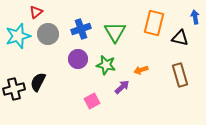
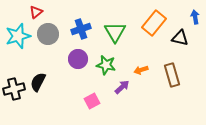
orange rectangle: rotated 25 degrees clockwise
brown rectangle: moved 8 px left
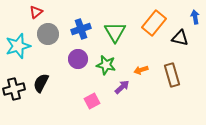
cyan star: moved 10 px down
black semicircle: moved 3 px right, 1 px down
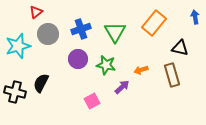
black triangle: moved 10 px down
black cross: moved 1 px right, 3 px down; rotated 30 degrees clockwise
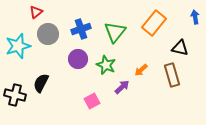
green triangle: rotated 10 degrees clockwise
green star: rotated 12 degrees clockwise
orange arrow: rotated 24 degrees counterclockwise
black cross: moved 3 px down
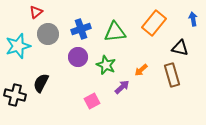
blue arrow: moved 2 px left, 2 px down
green triangle: rotated 45 degrees clockwise
purple circle: moved 2 px up
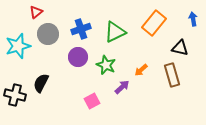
green triangle: rotated 20 degrees counterclockwise
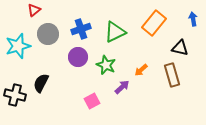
red triangle: moved 2 px left, 2 px up
